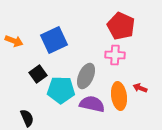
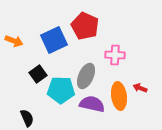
red pentagon: moved 36 px left
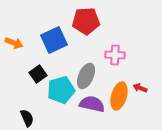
red pentagon: moved 1 px right, 5 px up; rotated 28 degrees counterclockwise
orange arrow: moved 2 px down
cyan pentagon: rotated 16 degrees counterclockwise
orange ellipse: rotated 24 degrees clockwise
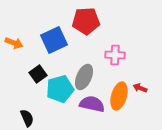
gray ellipse: moved 2 px left, 1 px down
cyan pentagon: moved 1 px left, 1 px up
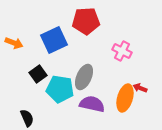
pink cross: moved 7 px right, 4 px up; rotated 24 degrees clockwise
cyan pentagon: rotated 24 degrees clockwise
orange ellipse: moved 6 px right, 2 px down
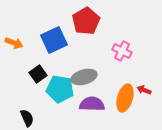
red pentagon: rotated 28 degrees counterclockwise
gray ellipse: rotated 50 degrees clockwise
red arrow: moved 4 px right, 2 px down
purple semicircle: rotated 10 degrees counterclockwise
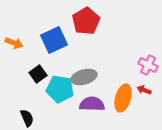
pink cross: moved 26 px right, 14 px down
orange ellipse: moved 2 px left
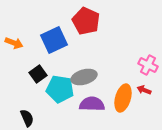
red pentagon: rotated 16 degrees counterclockwise
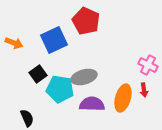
red arrow: rotated 120 degrees counterclockwise
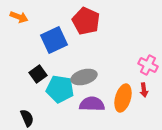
orange arrow: moved 5 px right, 26 px up
